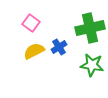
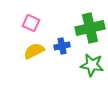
pink square: rotated 12 degrees counterclockwise
blue cross: moved 3 px right, 1 px up; rotated 21 degrees clockwise
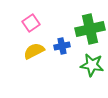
pink square: rotated 30 degrees clockwise
green cross: moved 1 px down
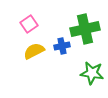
pink square: moved 2 px left, 1 px down
green cross: moved 5 px left
green star: moved 8 px down
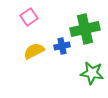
pink square: moved 7 px up
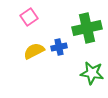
green cross: moved 2 px right, 1 px up
blue cross: moved 3 px left, 1 px down
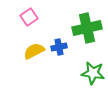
green star: moved 1 px right
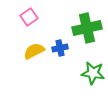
blue cross: moved 1 px right, 1 px down
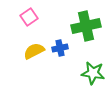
green cross: moved 1 px left, 2 px up
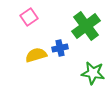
green cross: rotated 24 degrees counterclockwise
yellow semicircle: moved 2 px right, 4 px down; rotated 10 degrees clockwise
